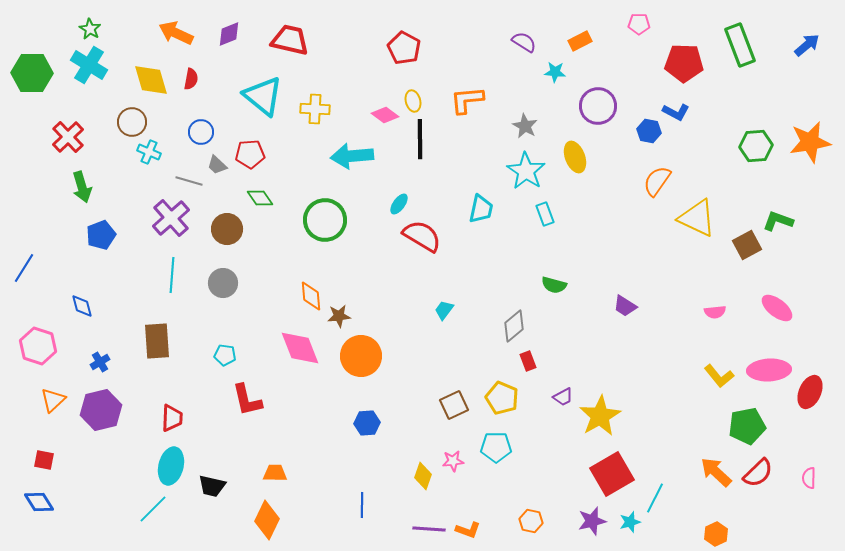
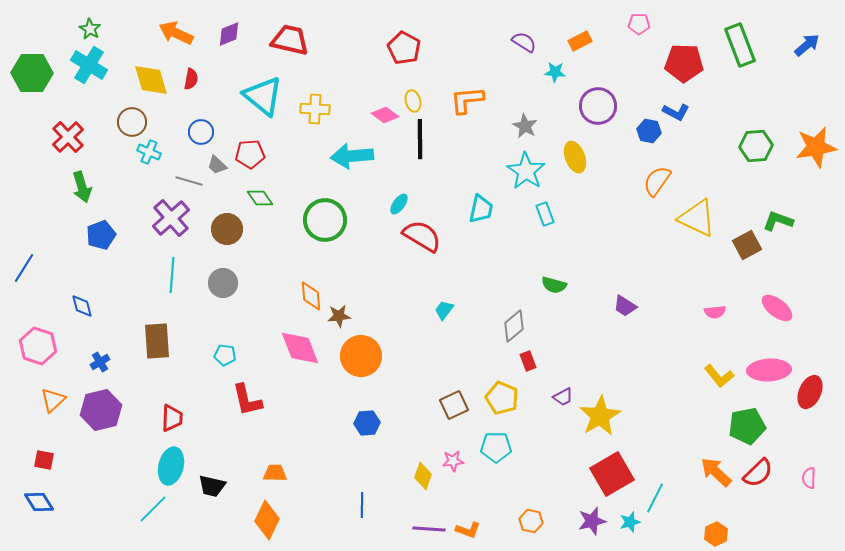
orange star at (810, 142): moved 6 px right, 5 px down
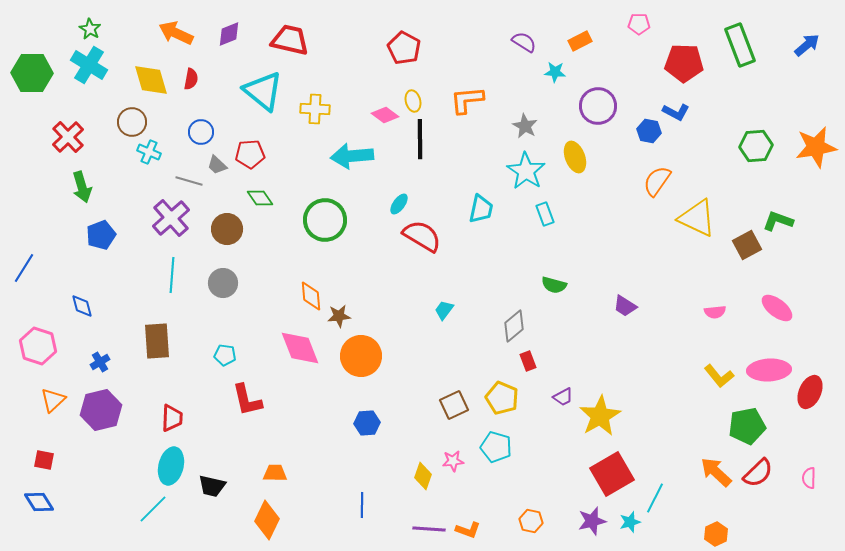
cyan triangle at (263, 96): moved 5 px up
cyan pentagon at (496, 447): rotated 16 degrees clockwise
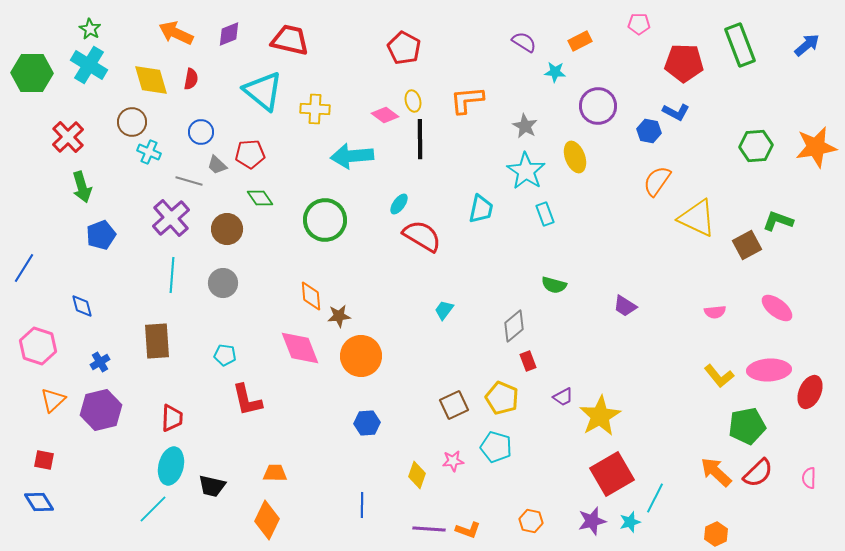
yellow diamond at (423, 476): moved 6 px left, 1 px up
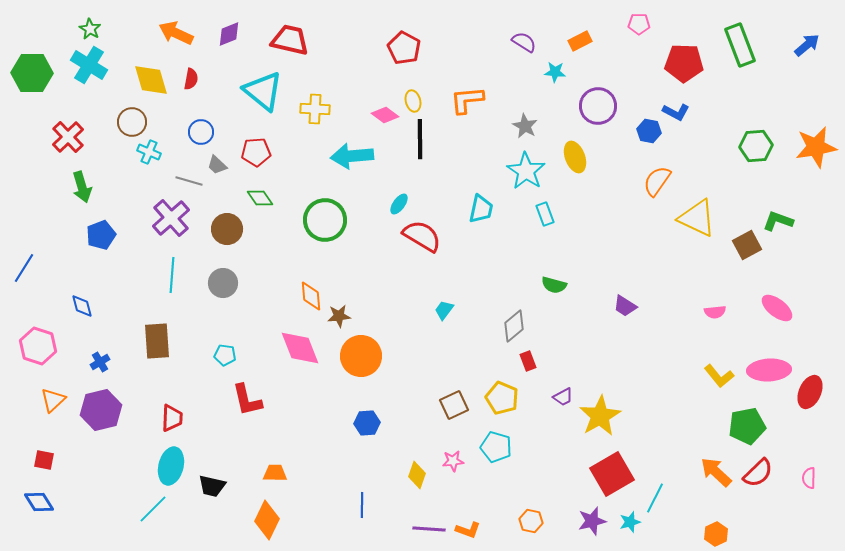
red pentagon at (250, 154): moved 6 px right, 2 px up
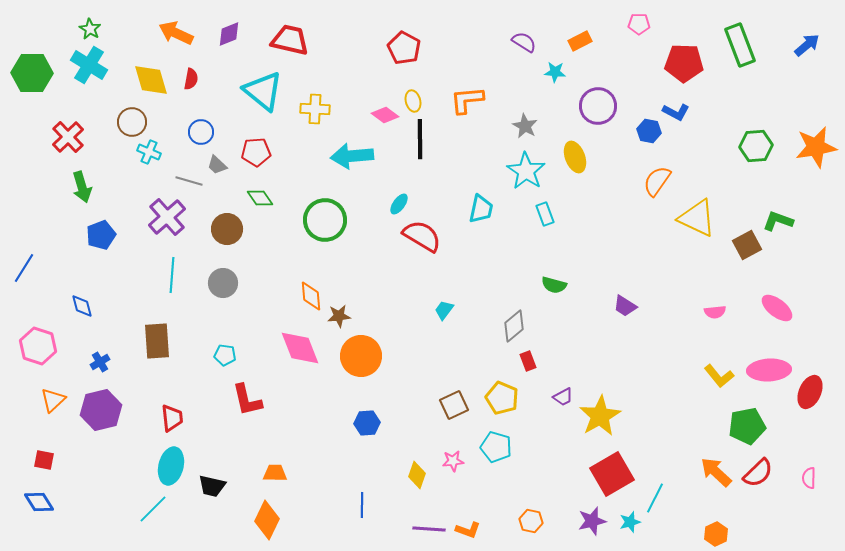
purple cross at (171, 218): moved 4 px left, 1 px up
red trapezoid at (172, 418): rotated 8 degrees counterclockwise
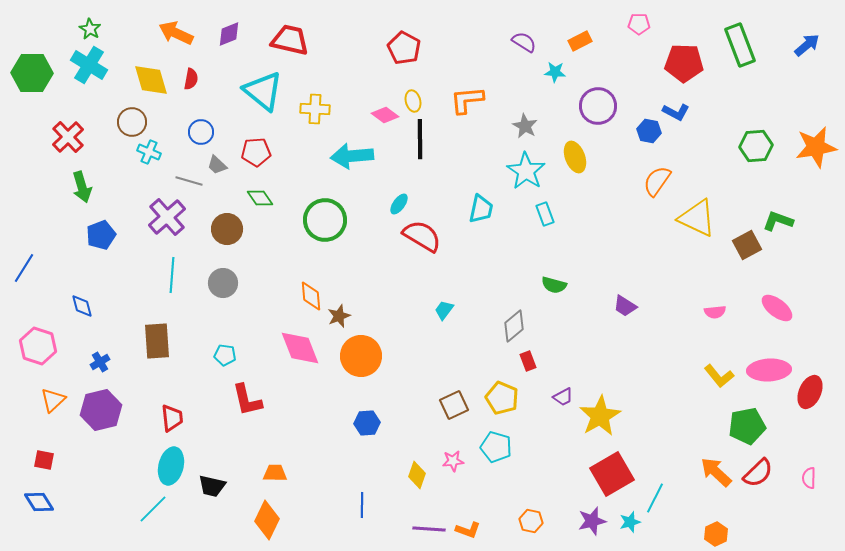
brown star at (339, 316): rotated 15 degrees counterclockwise
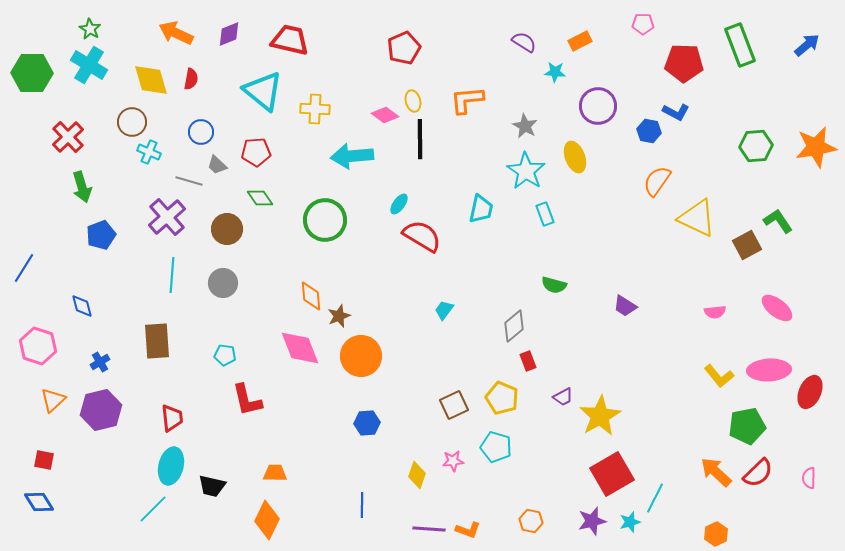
pink pentagon at (639, 24): moved 4 px right
red pentagon at (404, 48): rotated 20 degrees clockwise
green L-shape at (778, 221): rotated 36 degrees clockwise
